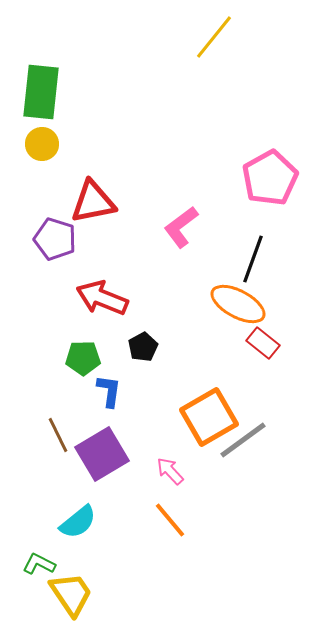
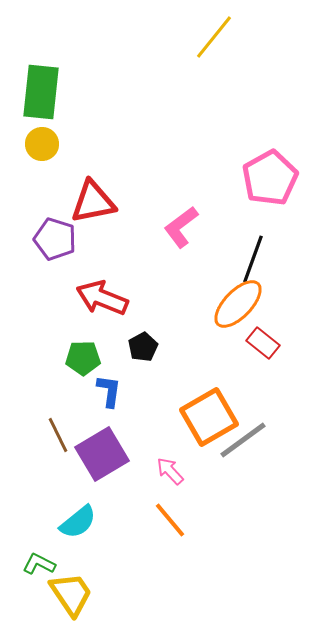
orange ellipse: rotated 74 degrees counterclockwise
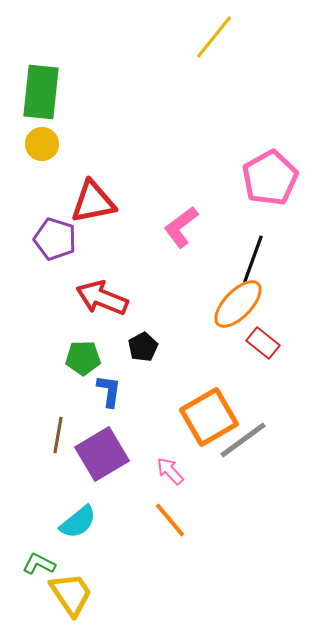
brown line: rotated 36 degrees clockwise
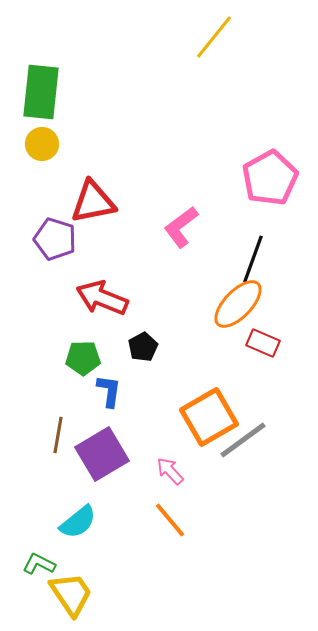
red rectangle: rotated 16 degrees counterclockwise
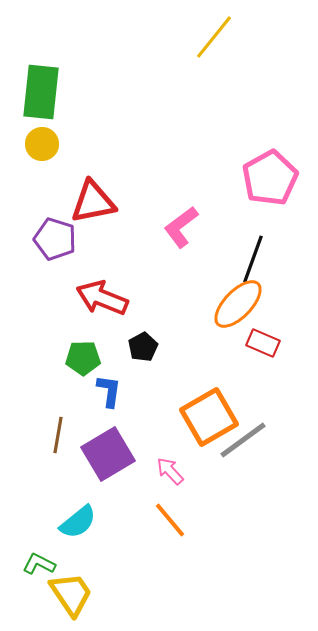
purple square: moved 6 px right
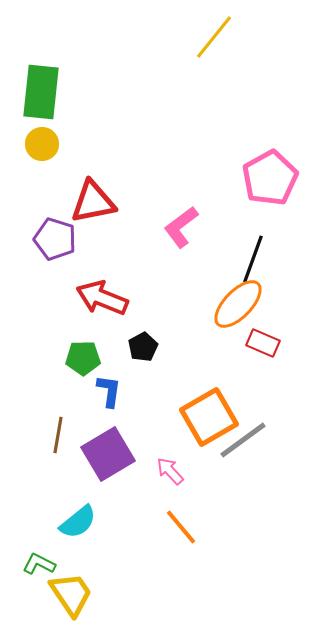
orange line: moved 11 px right, 7 px down
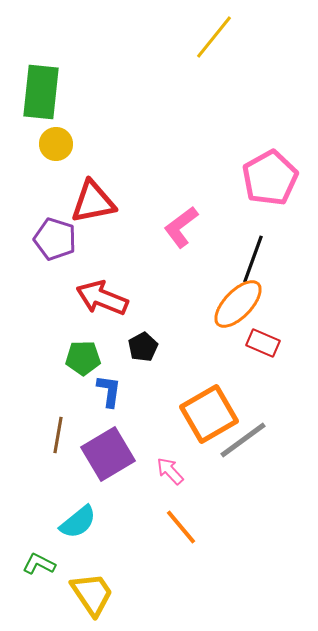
yellow circle: moved 14 px right
orange square: moved 3 px up
yellow trapezoid: moved 21 px right
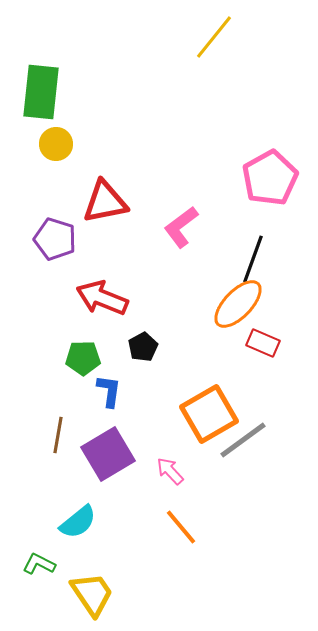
red triangle: moved 12 px right
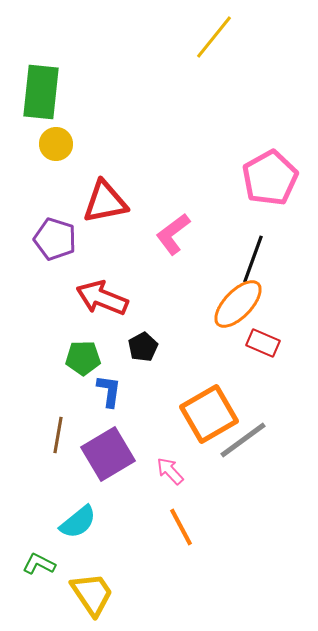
pink L-shape: moved 8 px left, 7 px down
orange line: rotated 12 degrees clockwise
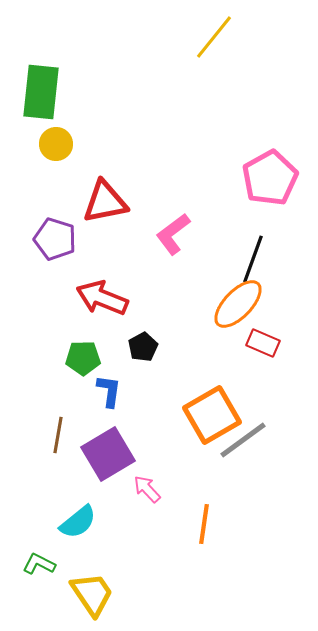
orange square: moved 3 px right, 1 px down
pink arrow: moved 23 px left, 18 px down
orange line: moved 23 px right, 3 px up; rotated 36 degrees clockwise
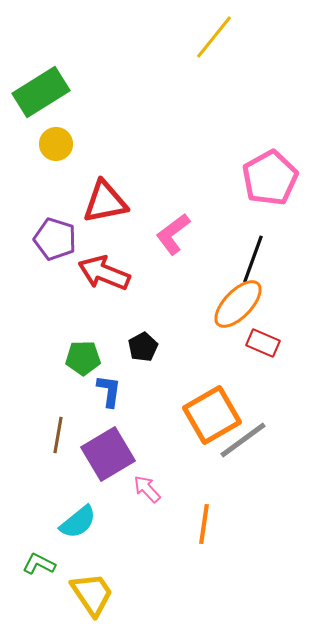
green rectangle: rotated 52 degrees clockwise
red arrow: moved 2 px right, 25 px up
